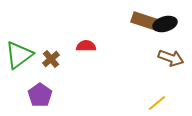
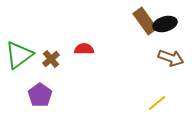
brown rectangle: rotated 36 degrees clockwise
red semicircle: moved 2 px left, 3 px down
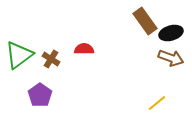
black ellipse: moved 6 px right, 9 px down
brown cross: rotated 18 degrees counterclockwise
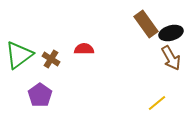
brown rectangle: moved 1 px right, 3 px down
brown arrow: rotated 40 degrees clockwise
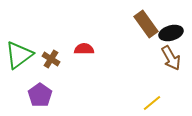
yellow line: moved 5 px left
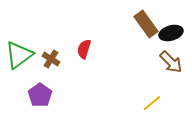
red semicircle: rotated 72 degrees counterclockwise
brown arrow: moved 4 px down; rotated 15 degrees counterclockwise
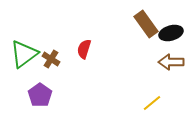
green triangle: moved 5 px right, 1 px up
brown arrow: rotated 135 degrees clockwise
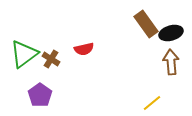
red semicircle: rotated 120 degrees counterclockwise
brown arrow: rotated 85 degrees clockwise
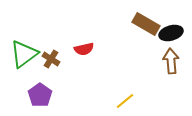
brown rectangle: rotated 24 degrees counterclockwise
brown arrow: moved 1 px up
yellow line: moved 27 px left, 2 px up
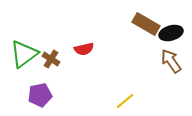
brown arrow: rotated 30 degrees counterclockwise
purple pentagon: rotated 25 degrees clockwise
